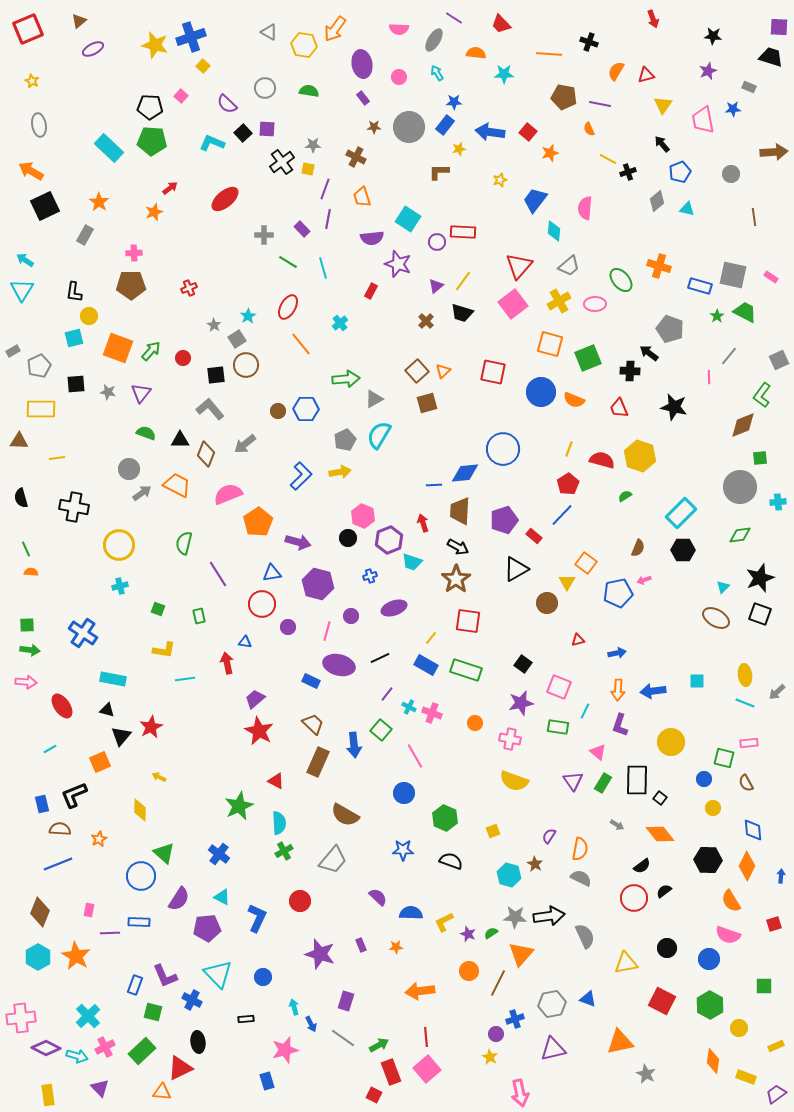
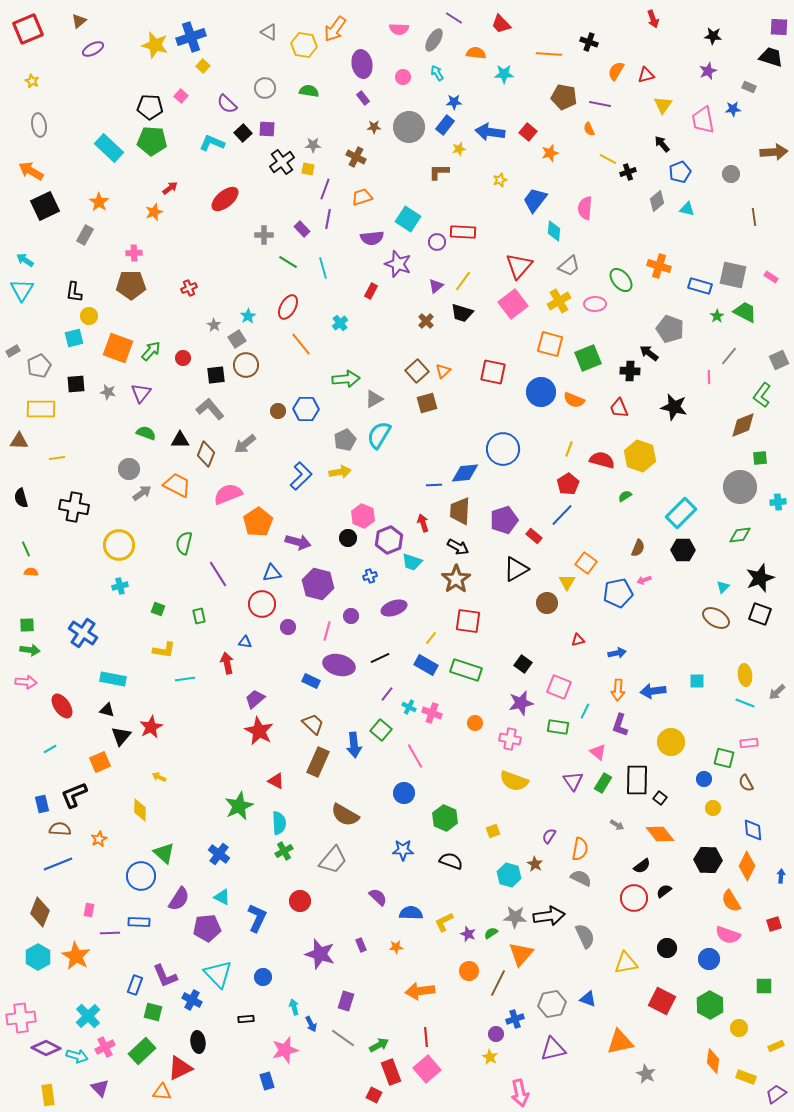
pink circle at (399, 77): moved 4 px right
orange trapezoid at (362, 197): rotated 90 degrees clockwise
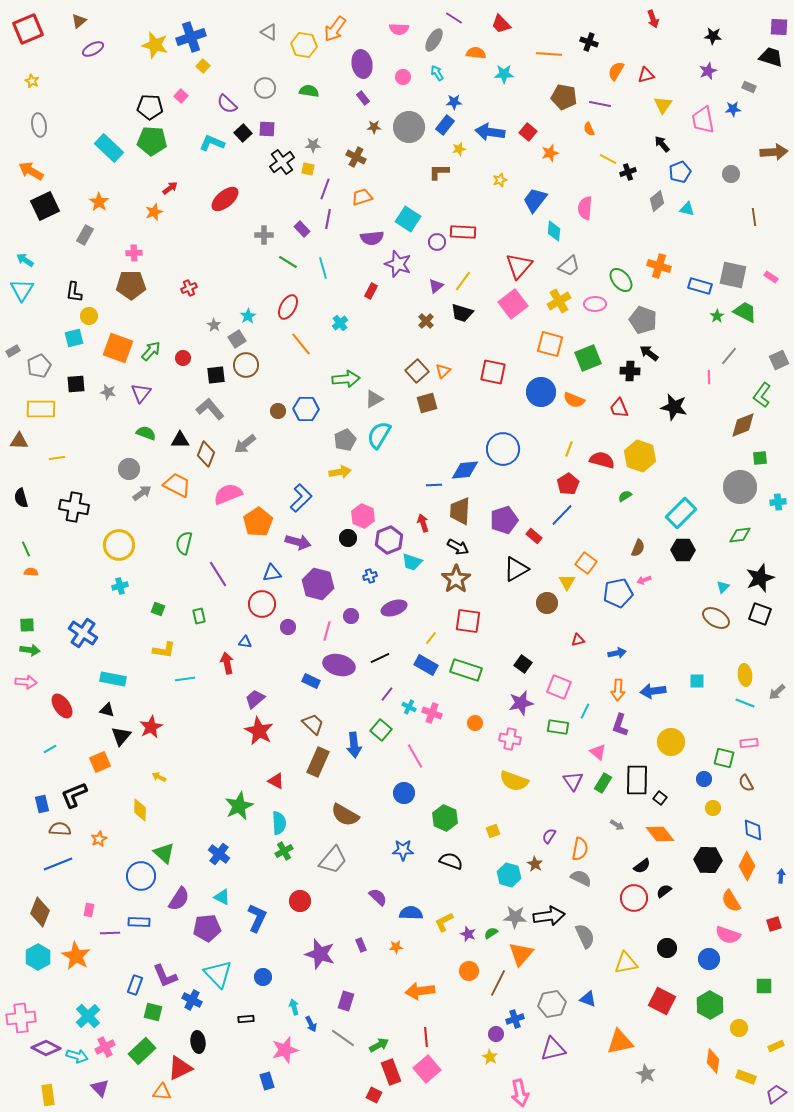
gray pentagon at (670, 329): moved 27 px left, 9 px up
blue diamond at (465, 473): moved 3 px up
blue L-shape at (301, 476): moved 22 px down
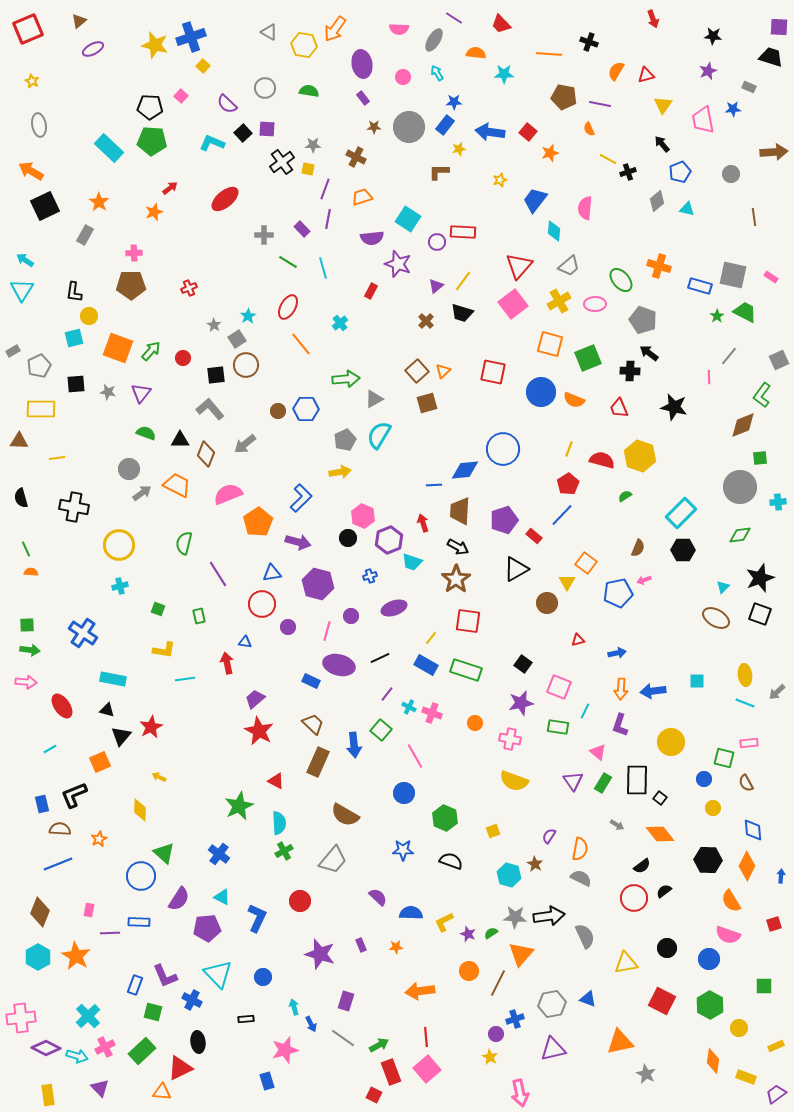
orange arrow at (618, 690): moved 3 px right, 1 px up
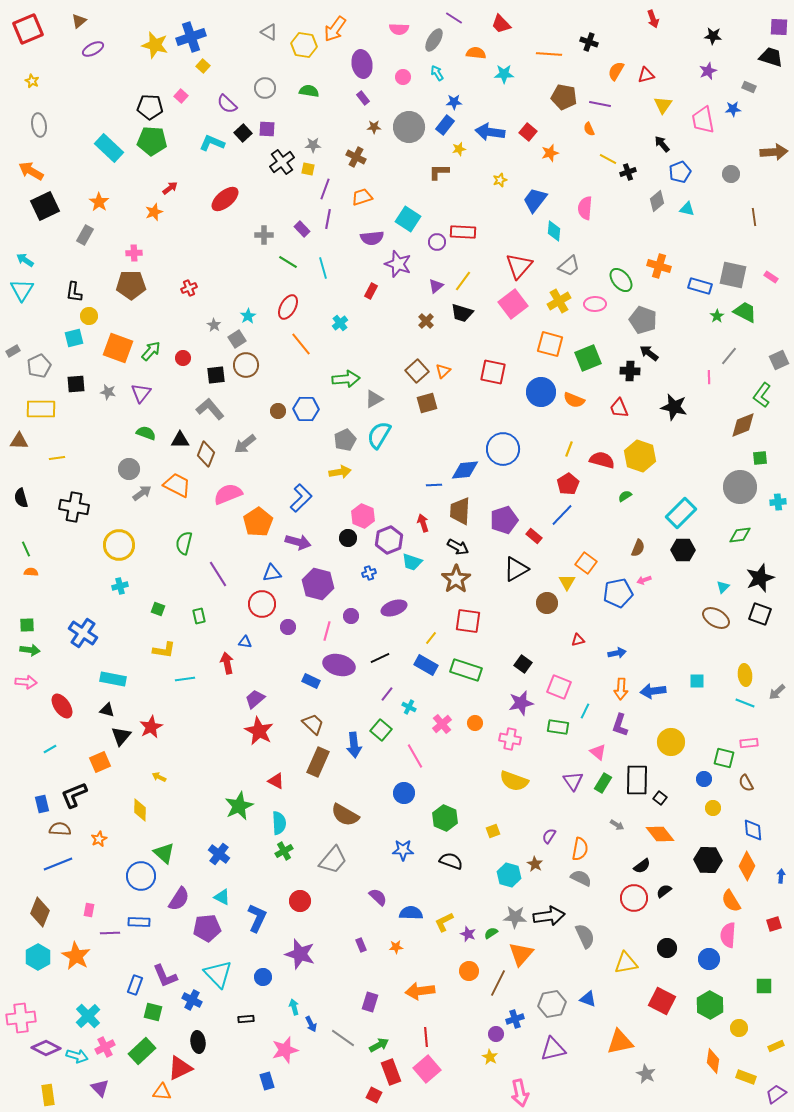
blue cross at (370, 576): moved 1 px left, 3 px up
pink cross at (432, 713): moved 10 px right, 11 px down; rotated 30 degrees clockwise
pink semicircle at (728, 935): rotated 75 degrees clockwise
purple star at (320, 954): moved 20 px left
purple rectangle at (346, 1001): moved 24 px right, 1 px down
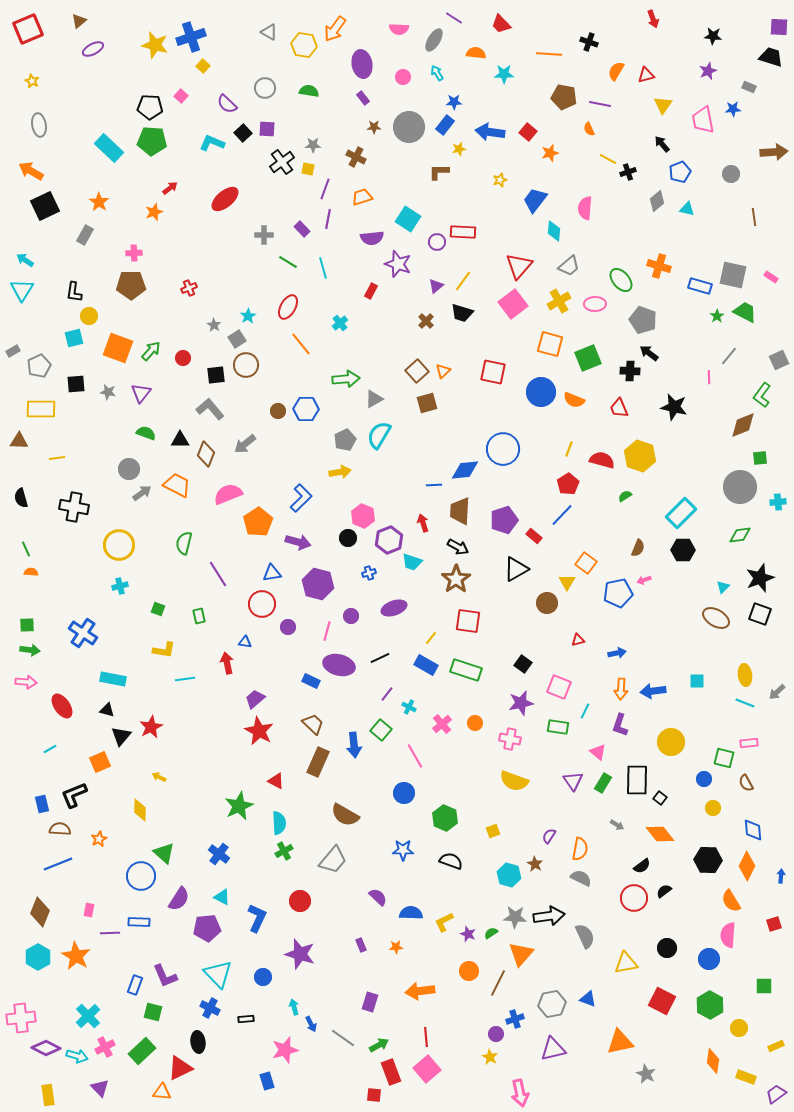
blue cross at (192, 1000): moved 18 px right, 8 px down
red square at (374, 1095): rotated 21 degrees counterclockwise
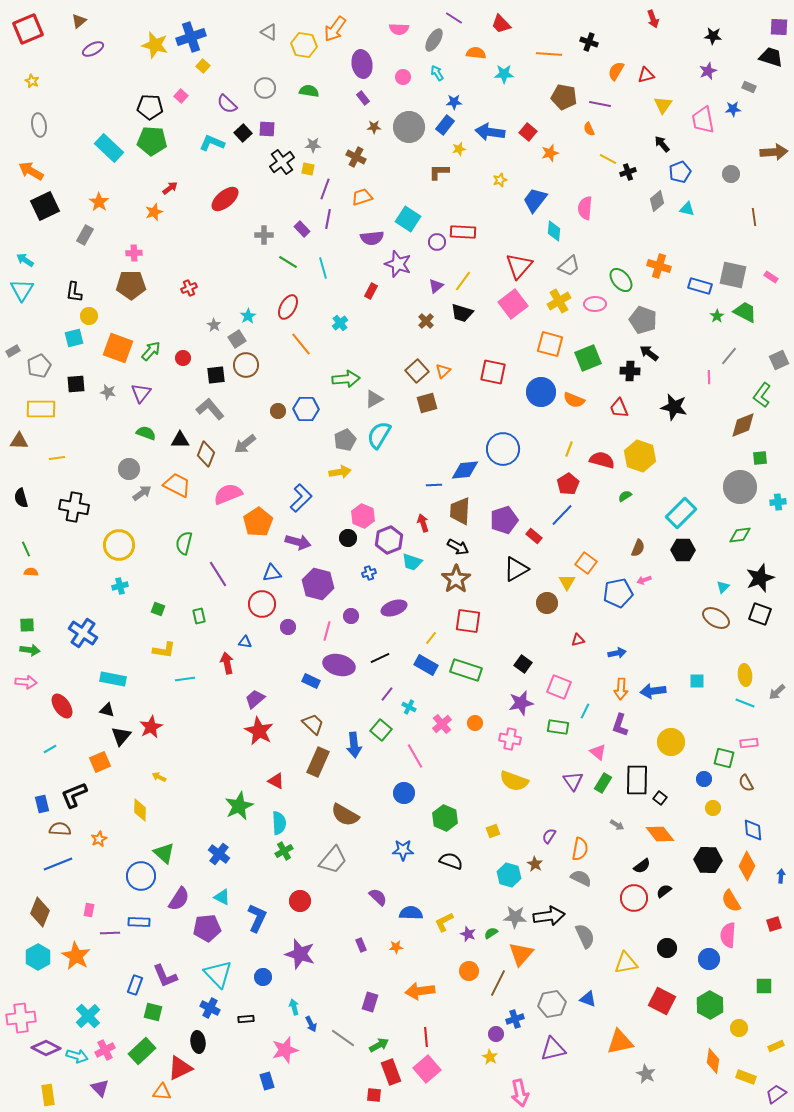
pink cross at (105, 1047): moved 3 px down
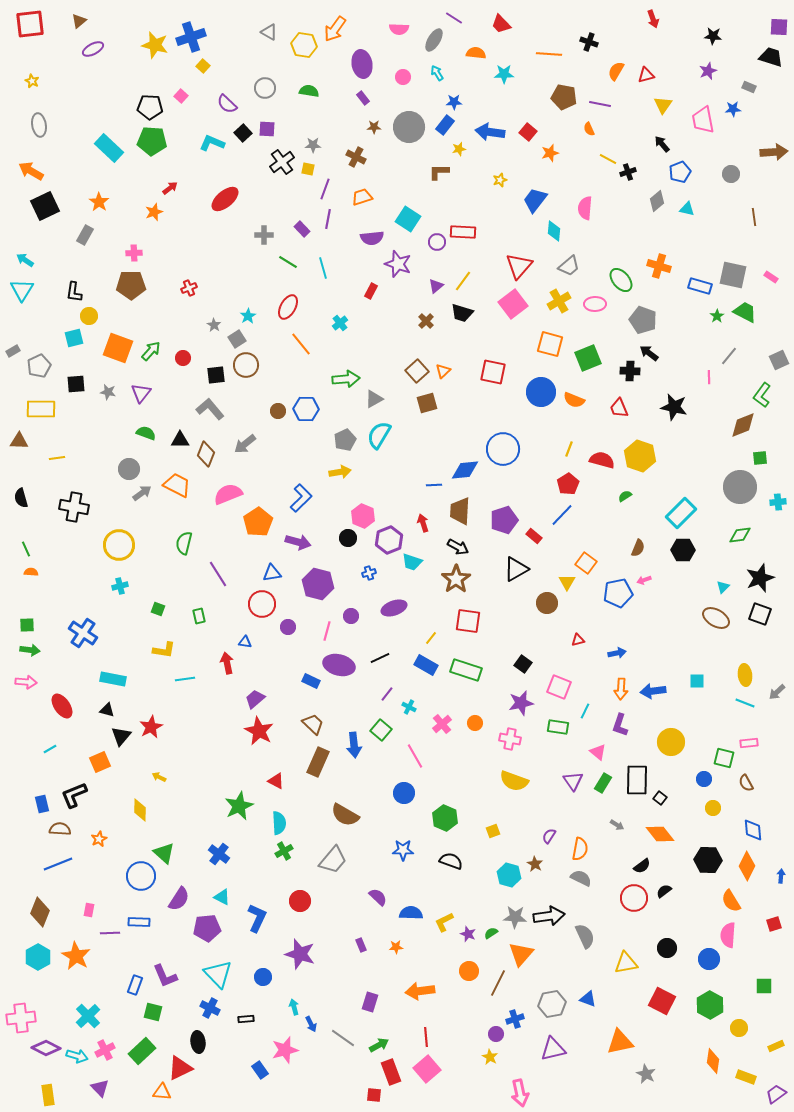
red square at (28, 29): moved 2 px right, 5 px up; rotated 16 degrees clockwise
blue rectangle at (267, 1081): moved 7 px left, 11 px up; rotated 18 degrees counterclockwise
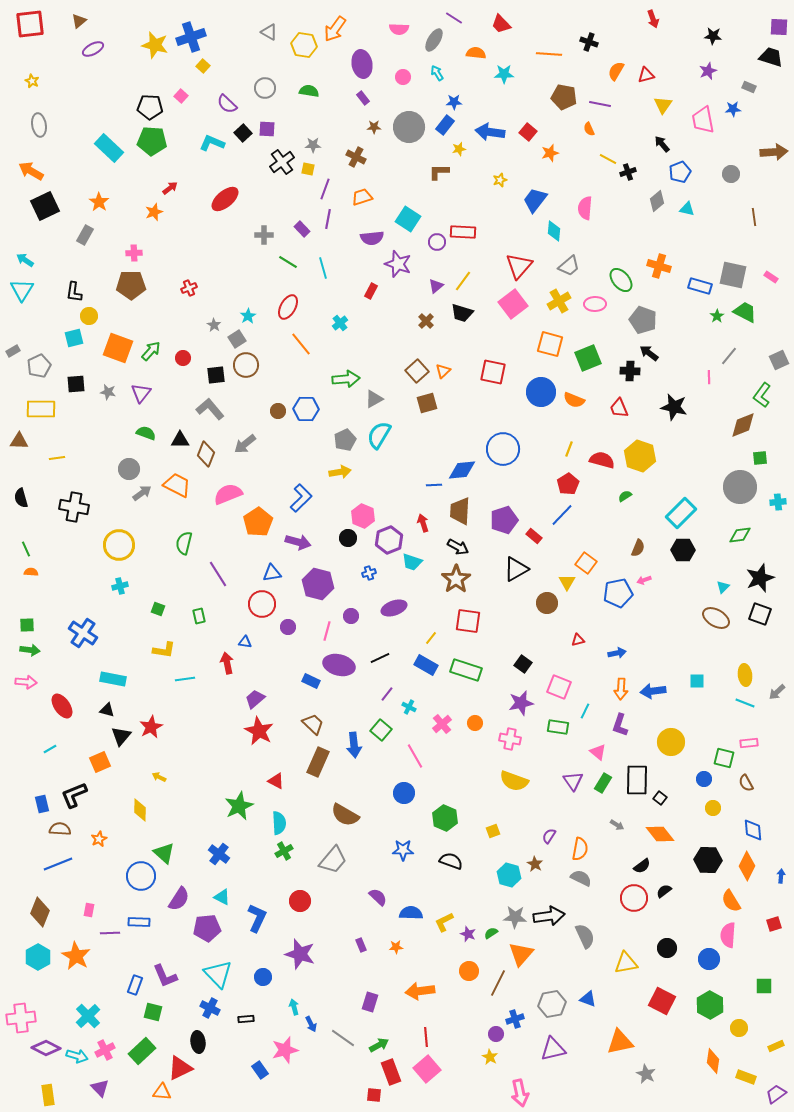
blue diamond at (465, 470): moved 3 px left
